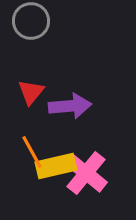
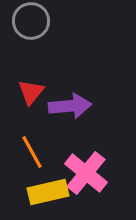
yellow rectangle: moved 8 px left, 26 px down
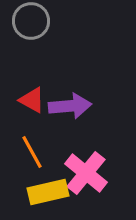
red triangle: moved 1 px right, 8 px down; rotated 40 degrees counterclockwise
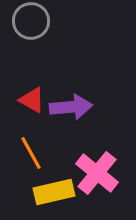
purple arrow: moved 1 px right, 1 px down
orange line: moved 1 px left, 1 px down
pink cross: moved 11 px right
yellow rectangle: moved 6 px right
